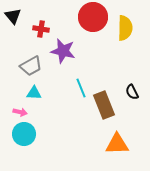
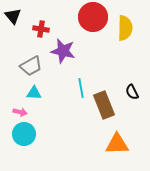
cyan line: rotated 12 degrees clockwise
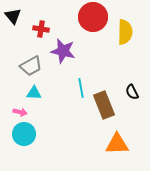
yellow semicircle: moved 4 px down
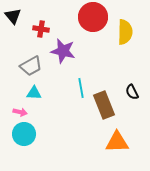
orange triangle: moved 2 px up
